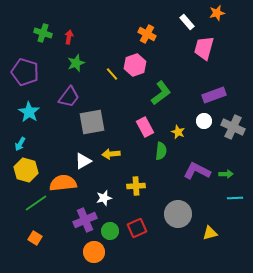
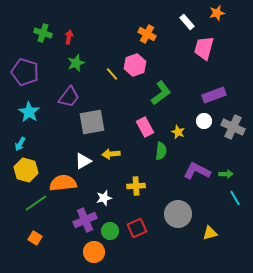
cyan line: rotated 63 degrees clockwise
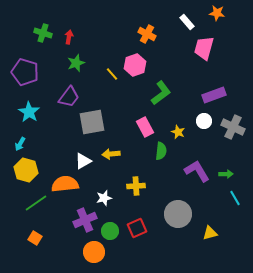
orange star: rotated 21 degrees clockwise
purple L-shape: rotated 32 degrees clockwise
orange semicircle: moved 2 px right, 1 px down
